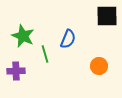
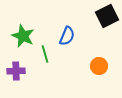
black square: rotated 25 degrees counterclockwise
blue semicircle: moved 1 px left, 3 px up
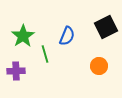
black square: moved 1 px left, 11 px down
green star: rotated 15 degrees clockwise
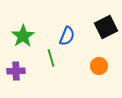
green line: moved 6 px right, 4 px down
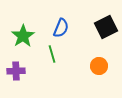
blue semicircle: moved 6 px left, 8 px up
green line: moved 1 px right, 4 px up
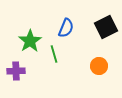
blue semicircle: moved 5 px right
green star: moved 7 px right, 5 px down
green line: moved 2 px right
